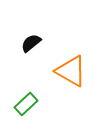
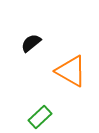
green rectangle: moved 14 px right, 13 px down
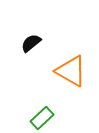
green rectangle: moved 2 px right, 1 px down
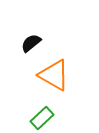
orange triangle: moved 17 px left, 4 px down
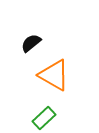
green rectangle: moved 2 px right
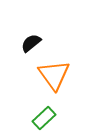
orange triangle: rotated 24 degrees clockwise
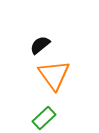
black semicircle: moved 9 px right, 2 px down
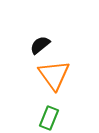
green rectangle: moved 5 px right; rotated 25 degrees counterclockwise
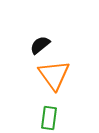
green rectangle: rotated 15 degrees counterclockwise
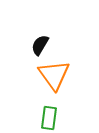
black semicircle: rotated 20 degrees counterclockwise
